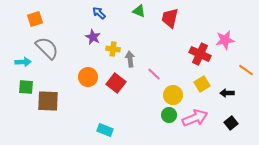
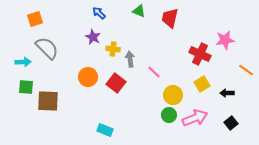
pink line: moved 2 px up
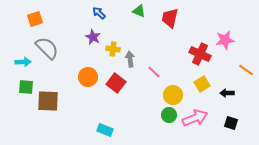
black square: rotated 32 degrees counterclockwise
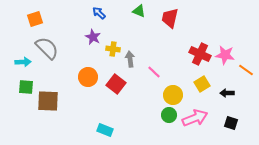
pink star: moved 15 px down; rotated 18 degrees clockwise
red square: moved 1 px down
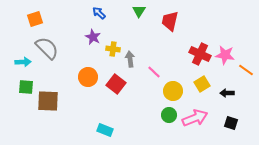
green triangle: rotated 40 degrees clockwise
red trapezoid: moved 3 px down
yellow circle: moved 4 px up
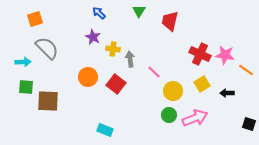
black square: moved 18 px right, 1 px down
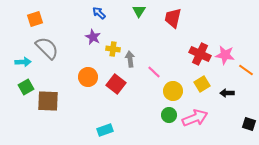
red trapezoid: moved 3 px right, 3 px up
green square: rotated 35 degrees counterclockwise
cyan rectangle: rotated 42 degrees counterclockwise
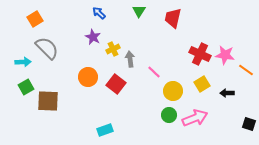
orange square: rotated 14 degrees counterclockwise
yellow cross: rotated 32 degrees counterclockwise
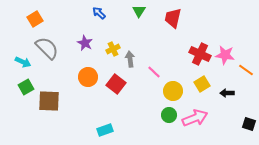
purple star: moved 8 px left, 6 px down
cyan arrow: rotated 28 degrees clockwise
brown square: moved 1 px right
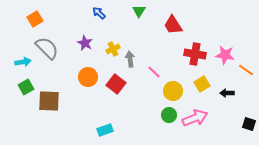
red trapezoid: moved 7 px down; rotated 45 degrees counterclockwise
red cross: moved 5 px left; rotated 15 degrees counterclockwise
cyan arrow: rotated 35 degrees counterclockwise
